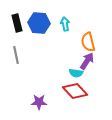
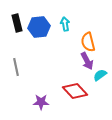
blue hexagon: moved 4 px down; rotated 10 degrees counterclockwise
gray line: moved 12 px down
purple arrow: rotated 120 degrees clockwise
cyan semicircle: moved 24 px right, 2 px down; rotated 136 degrees clockwise
purple star: moved 2 px right
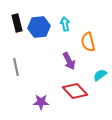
purple arrow: moved 18 px left
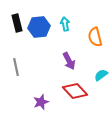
orange semicircle: moved 7 px right, 5 px up
cyan semicircle: moved 1 px right
purple star: rotated 21 degrees counterclockwise
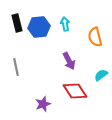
red diamond: rotated 10 degrees clockwise
purple star: moved 2 px right, 2 px down
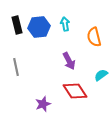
black rectangle: moved 2 px down
orange semicircle: moved 1 px left
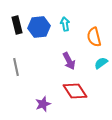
cyan semicircle: moved 12 px up
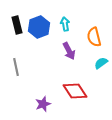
blue hexagon: rotated 15 degrees counterclockwise
purple arrow: moved 10 px up
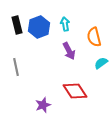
purple star: moved 1 px down
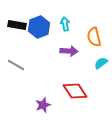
black rectangle: rotated 66 degrees counterclockwise
purple arrow: rotated 60 degrees counterclockwise
gray line: moved 2 px up; rotated 48 degrees counterclockwise
